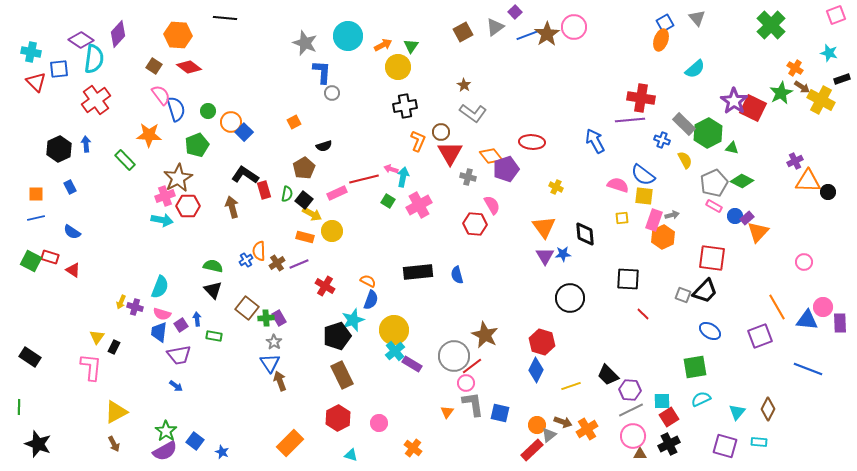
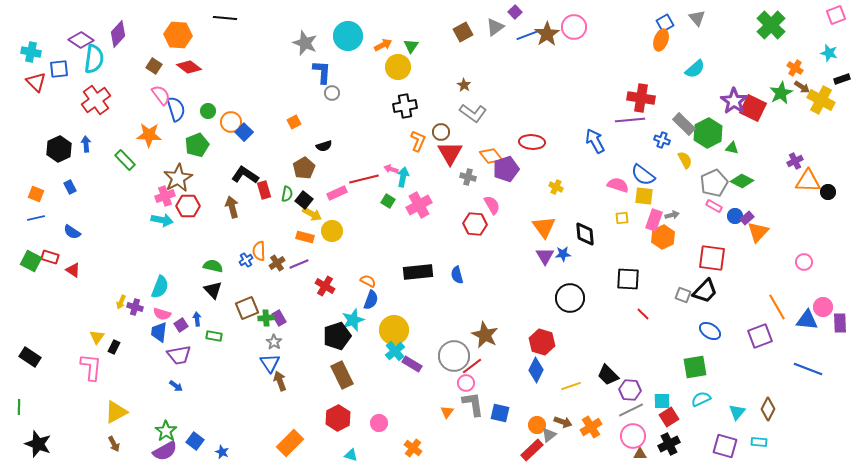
orange square at (36, 194): rotated 21 degrees clockwise
brown square at (247, 308): rotated 30 degrees clockwise
orange cross at (587, 429): moved 4 px right, 2 px up
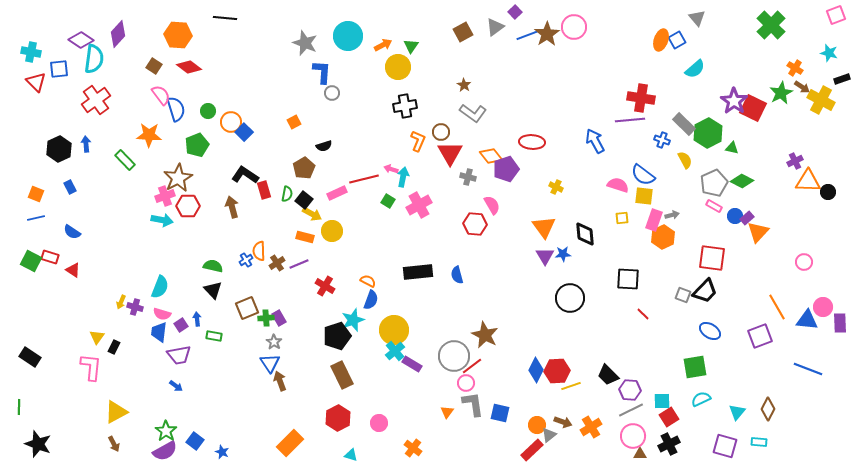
blue square at (665, 23): moved 12 px right, 17 px down
red hexagon at (542, 342): moved 15 px right, 29 px down; rotated 20 degrees counterclockwise
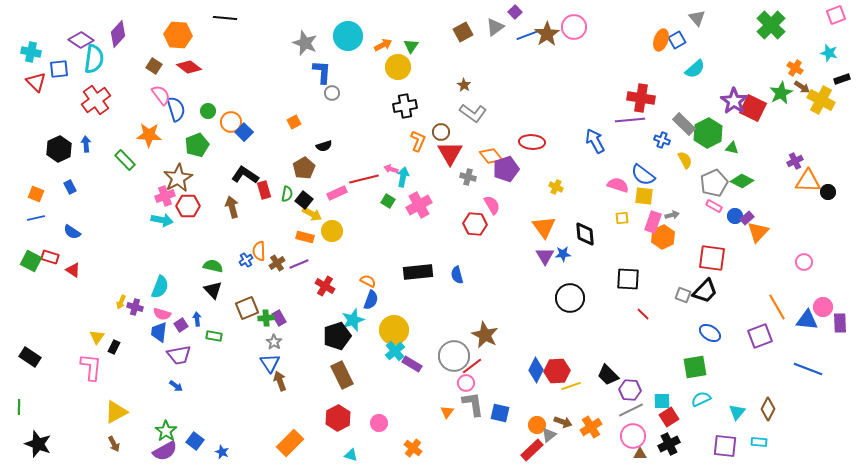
pink rectangle at (654, 220): moved 1 px left, 2 px down
blue ellipse at (710, 331): moved 2 px down
purple square at (725, 446): rotated 10 degrees counterclockwise
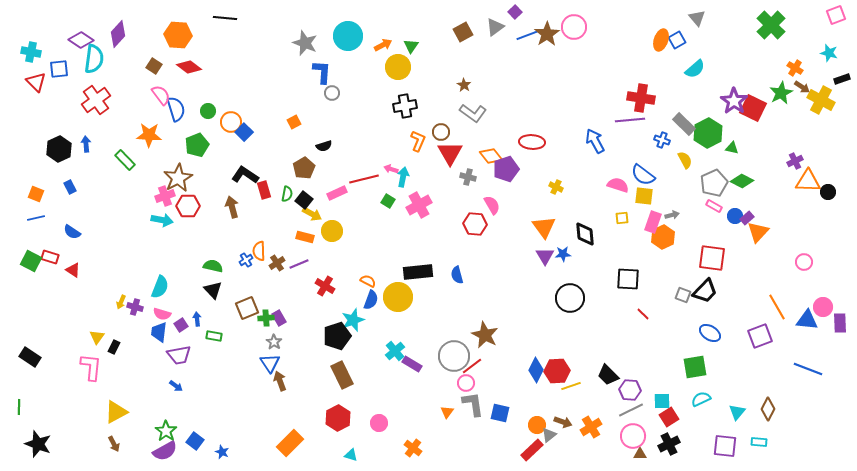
yellow circle at (394, 330): moved 4 px right, 33 px up
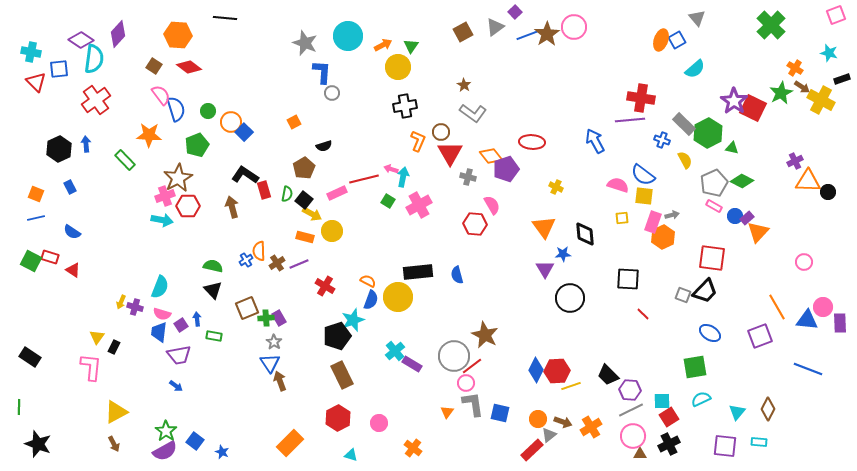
purple triangle at (545, 256): moved 13 px down
orange circle at (537, 425): moved 1 px right, 6 px up
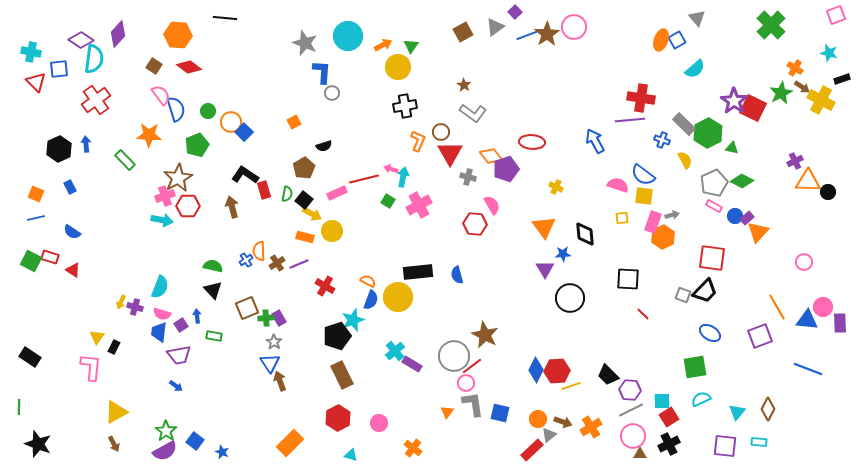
blue arrow at (197, 319): moved 3 px up
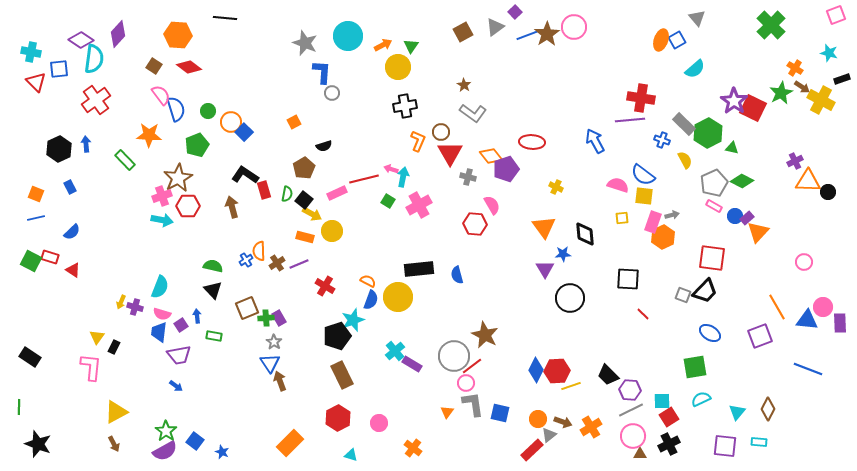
pink cross at (165, 196): moved 3 px left
blue semicircle at (72, 232): rotated 78 degrees counterclockwise
black rectangle at (418, 272): moved 1 px right, 3 px up
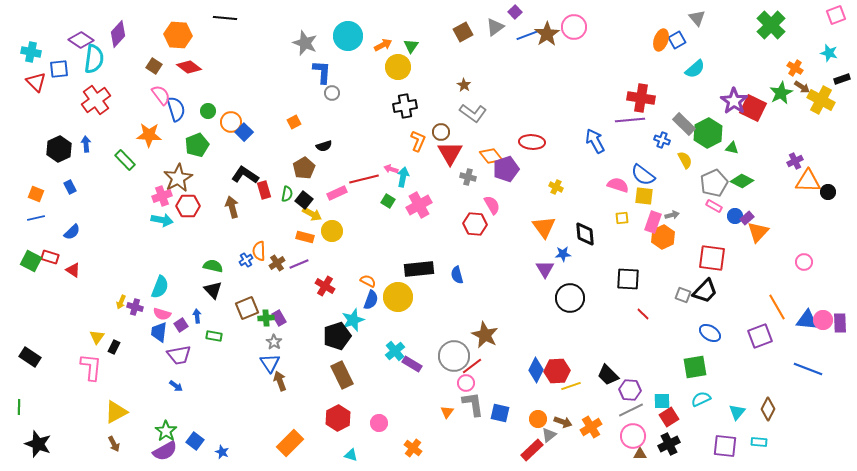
pink circle at (823, 307): moved 13 px down
